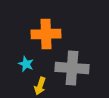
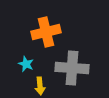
orange cross: moved 2 px up; rotated 12 degrees counterclockwise
yellow arrow: rotated 24 degrees counterclockwise
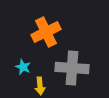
orange cross: rotated 12 degrees counterclockwise
cyan star: moved 3 px left, 3 px down
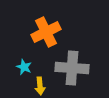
cyan star: moved 1 px right
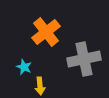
orange cross: rotated 12 degrees counterclockwise
gray cross: moved 12 px right, 9 px up; rotated 16 degrees counterclockwise
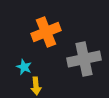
orange cross: rotated 16 degrees clockwise
yellow arrow: moved 4 px left
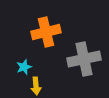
orange cross: rotated 8 degrees clockwise
cyan star: rotated 28 degrees clockwise
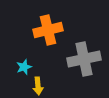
orange cross: moved 2 px right, 2 px up
yellow arrow: moved 2 px right
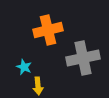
gray cross: moved 1 px left, 1 px up
cyan star: rotated 28 degrees counterclockwise
